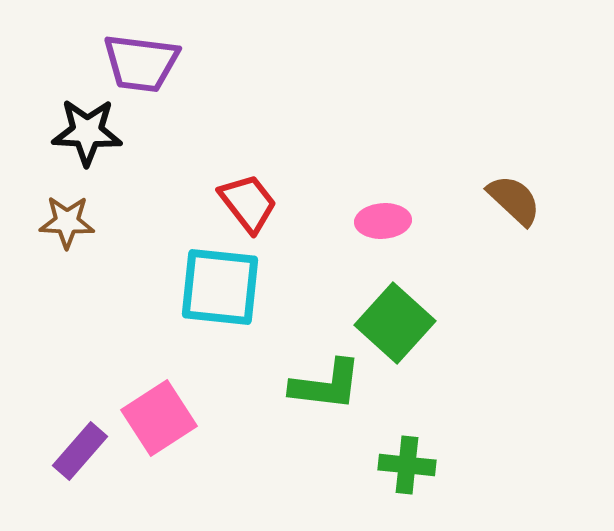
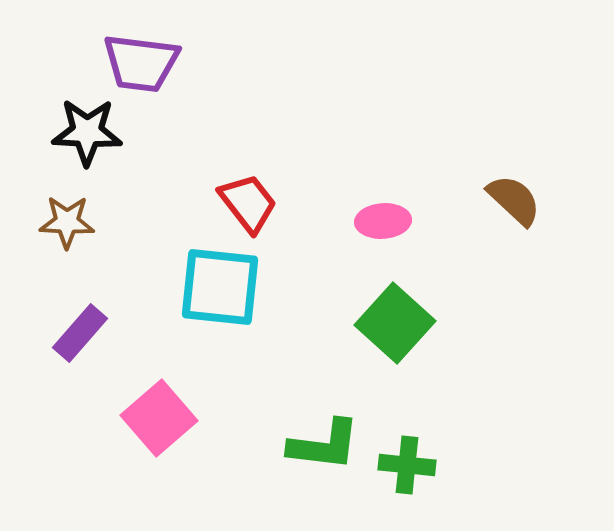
green L-shape: moved 2 px left, 60 px down
pink square: rotated 8 degrees counterclockwise
purple rectangle: moved 118 px up
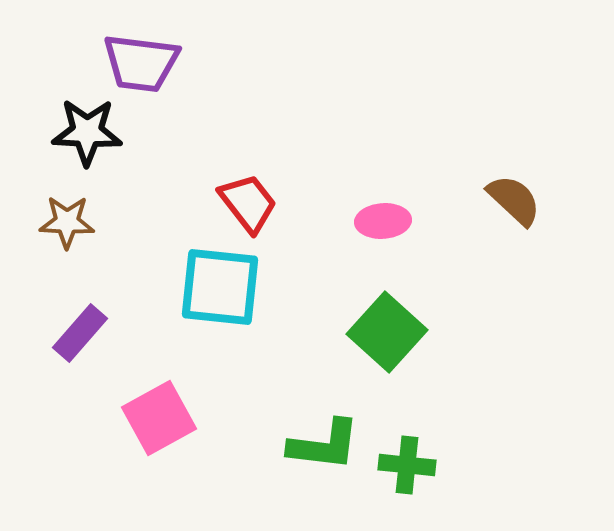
green square: moved 8 px left, 9 px down
pink square: rotated 12 degrees clockwise
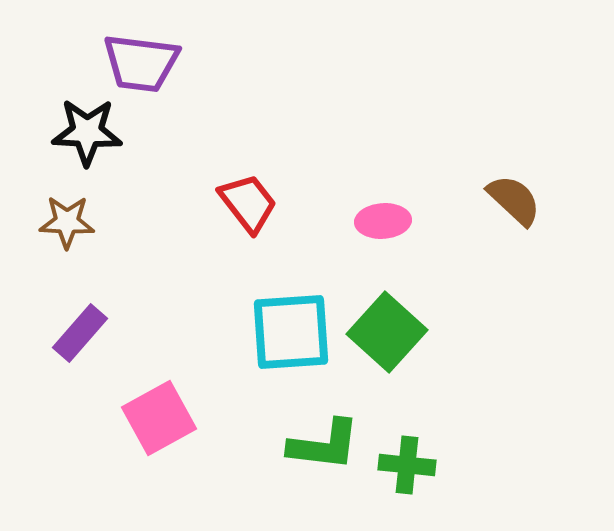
cyan square: moved 71 px right, 45 px down; rotated 10 degrees counterclockwise
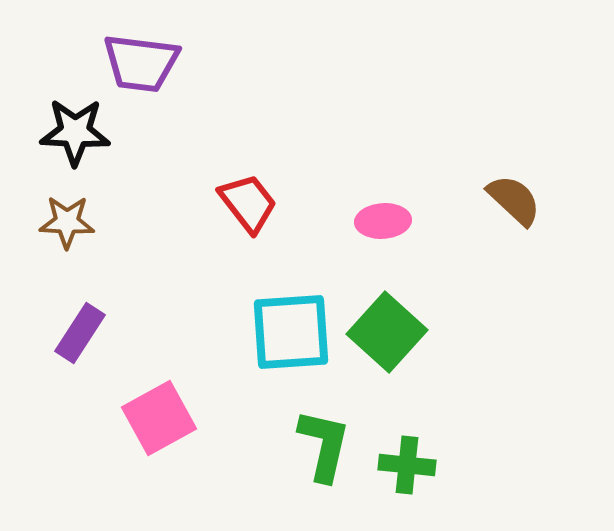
black star: moved 12 px left
purple rectangle: rotated 8 degrees counterclockwise
green L-shape: rotated 84 degrees counterclockwise
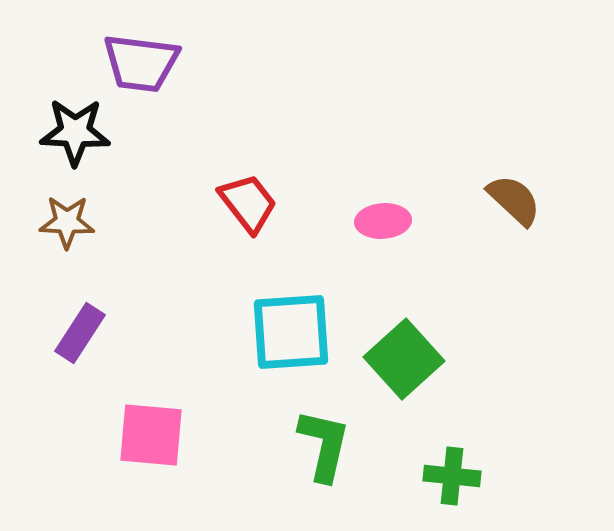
green square: moved 17 px right, 27 px down; rotated 6 degrees clockwise
pink square: moved 8 px left, 17 px down; rotated 34 degrees clockwise
green cross: moved 45 px right, 11 px down
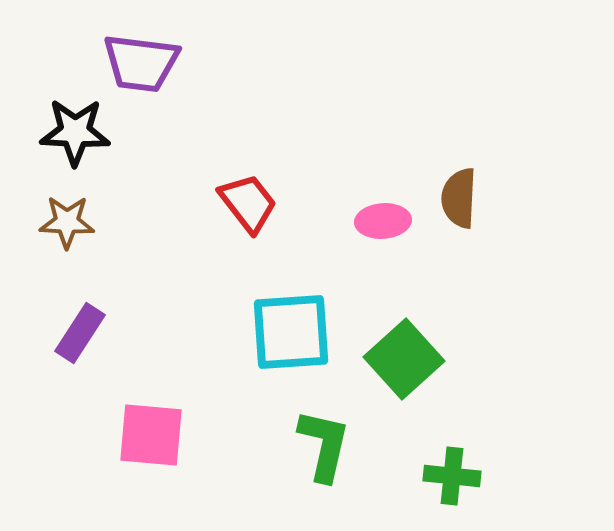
brown semicircle: moved 55 px left, 2 px up; rotated 130 degrees counterclockwise
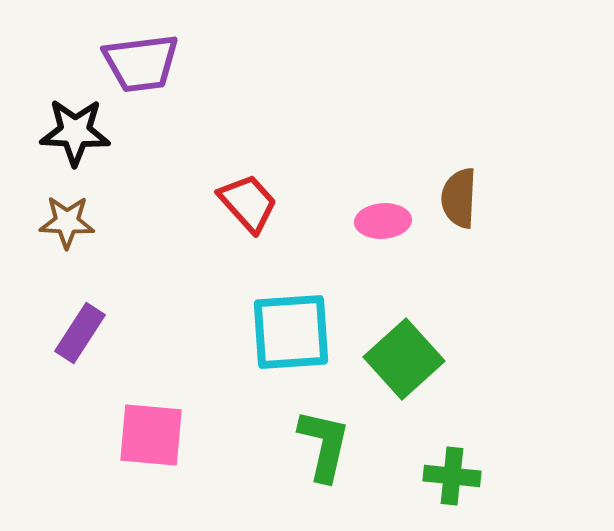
purple trapezoid: rotated 14 degrees counterclockwise
red trapezoid: rotated 4 degrees counterclockwise
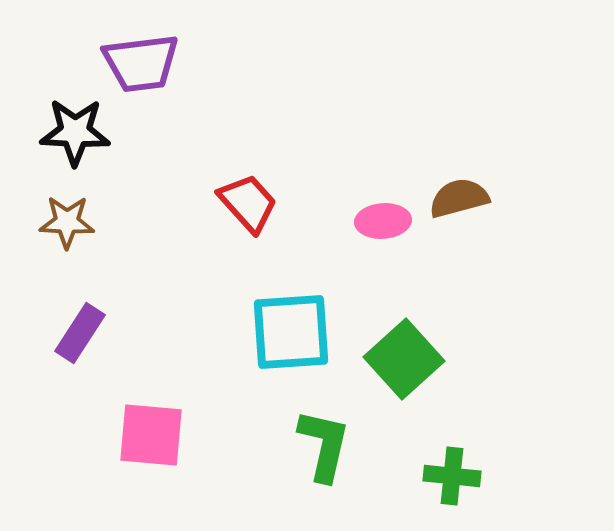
brown semicircle: rotated 72 degrees clockwise
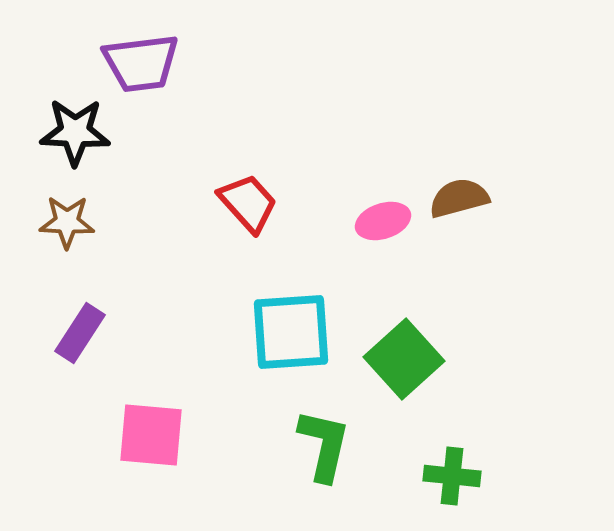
pink ellipse: rotated 14 degrees counterclockwise
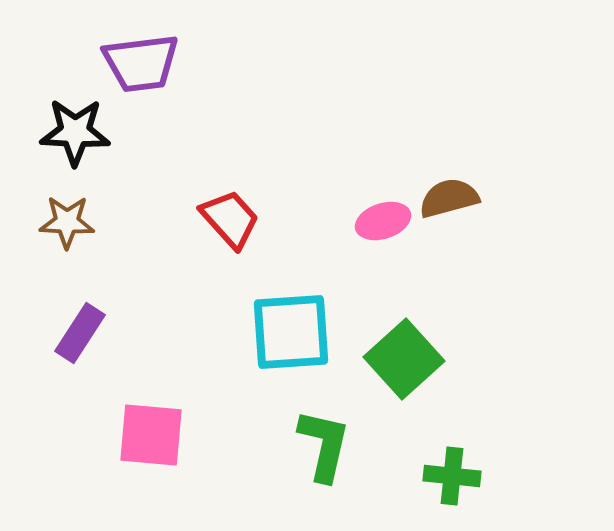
brown semicircle: moved 10 px left
red trapezoid: moved 18 px left, 16 px down
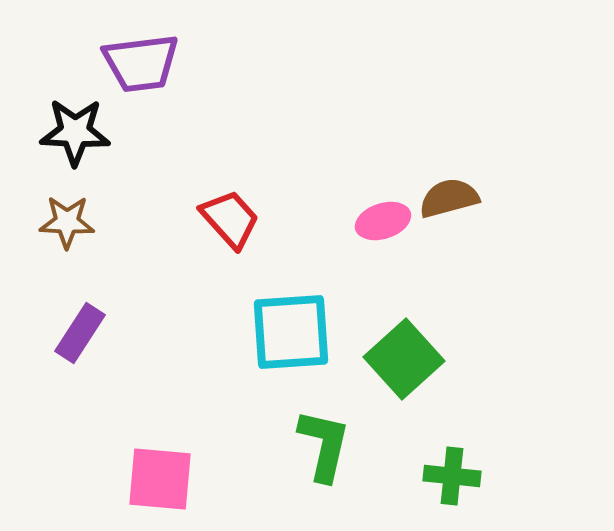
pink square: moved 9 px right, 44 px down
